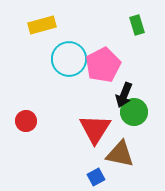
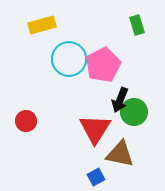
black arrow: moved 4 px left, 5 px down
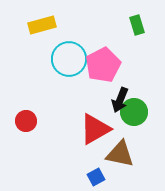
red triangle: rotated 28 degrees clockwise
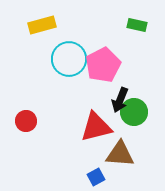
green rectangle: rotated 60 degrees counterclockwise
red triangle: moved 1 px right, 2 px up; rotated 16 degrees clockwise
brown triangle: rotated 8 degrees counterclockwise
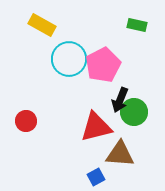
yellow rectangle: rotated 44 degrees clockwise
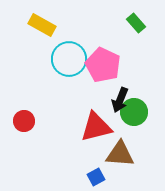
green rectangle: moved 1 px left, 2 px up; rotated 36 degrees clockwise
pink pentagon: rotated 20 degrees counterclockwise
red circle: moved 2 px left
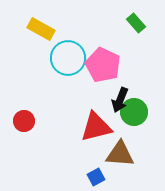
yellow rectangle: moved 1 px left, 4 px down
cyan circle: moved 1 px left, 1 px up
